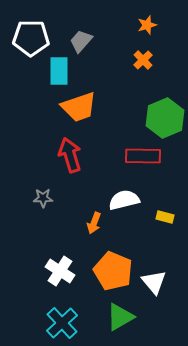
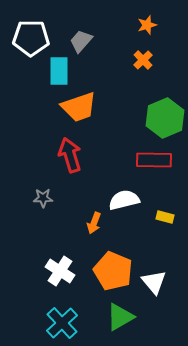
red rectangle: moved 11 px right, 4 px down
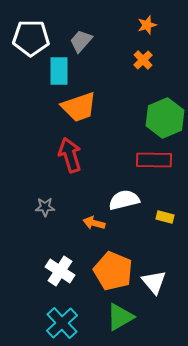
gray star: moved 2 px right, 9 px down
orange arrow: rotated 85 degrees clockwise
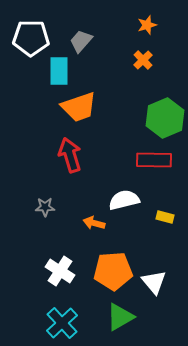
orange pentagon: rotated 27 degrees counterclockwise
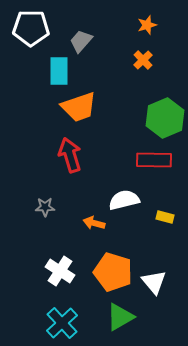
white pentagon: moved 10 px up
orange pentagon: moved 1 px down; rotated 21 degrees clockwise
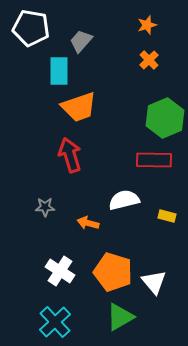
white pentagon: rotated 9 degrees clockwise
orange cross: moved 6 px right
yellow rectangle: moved 2 px right, 1 px up
orange arrow: moved 6 px left
cyan cross: moved 7 px left, 1 px up
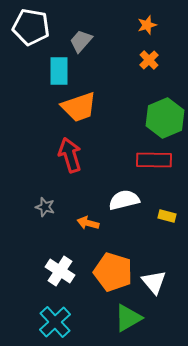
white pentagon: moved 1 px up
gray star: rotated 18 degrees clockwise
green triangle: moved 8 px right, 1 px down
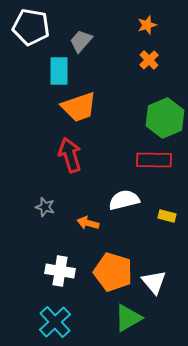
white cross: rotated 24 degrees counterclockwise
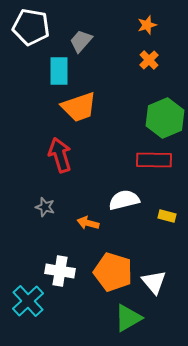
red arrow: moved 10 px left
cyan cross: moved 27 px left, 21 px up
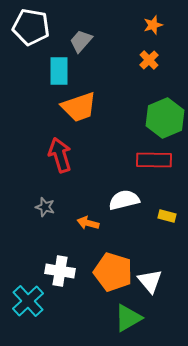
orange star: moved 6 px right
white triangle: moved 4 px left, 1 px up
